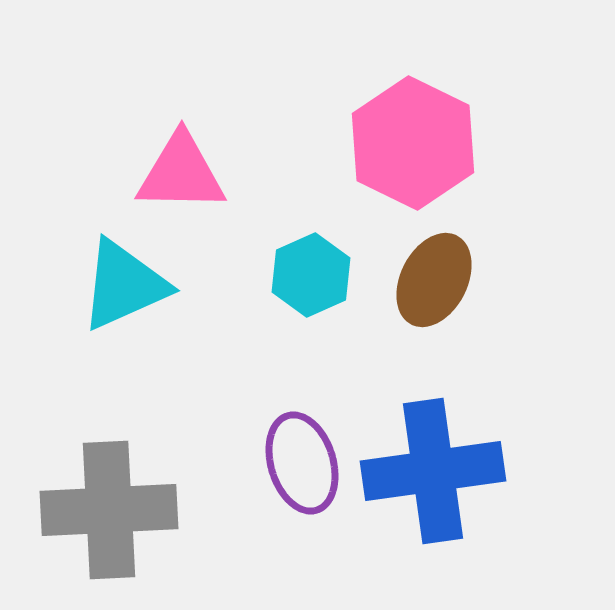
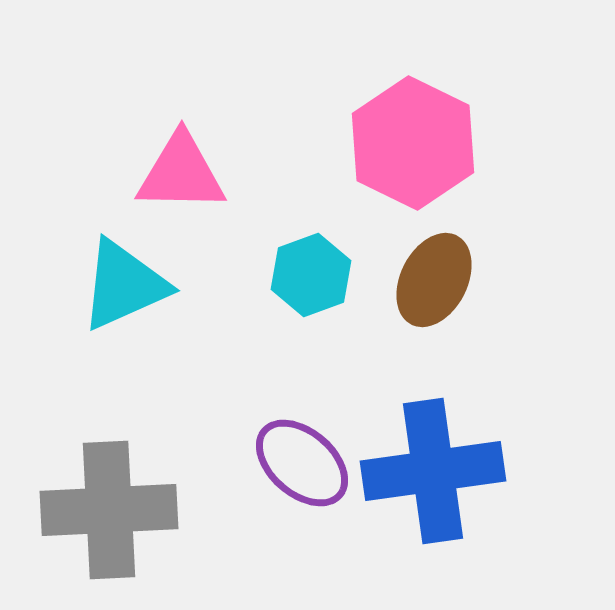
cyan hexagon: rotated 4 degrees clockwise
purple ellipse: rotated 32 degrees counterclockwise
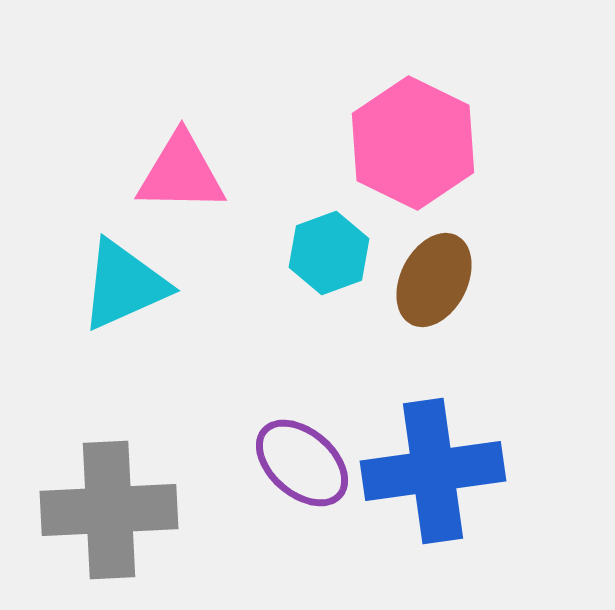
cyan hexagon: moved 18 px right, 22 px up
